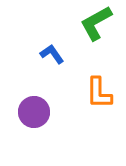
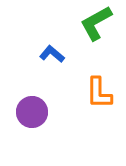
blue L-shape: rotated 15 degrees counterclockwise
purple circle: moved 2 px left
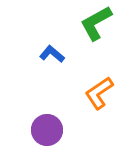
orange L-shape: rotated 56 degrees clockwise
purple circle: moved 15 px right, 18 px down
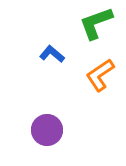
green L-shape: rotated 9 degrees clockwise
orange L-shape: moved 1 px right, 18 px up
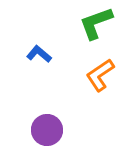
blue L-shape: moved 13 px left
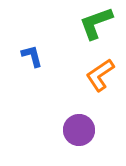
blue L-shape: moved 7 px left, 2 px down; rotated 35 degrees clockwise
purple circle: moved 32 px right
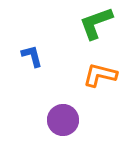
orange L-shape: rotated 48 degrees clockwise
purple circle: moved 16 px left, 10 px up
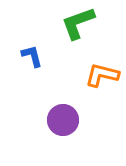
green L-shape: moved 18 px left
orange L-shape: moved 2 px right
